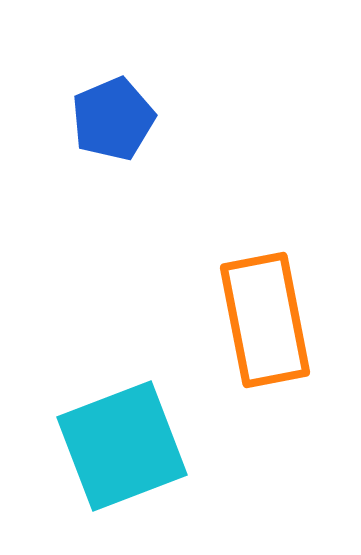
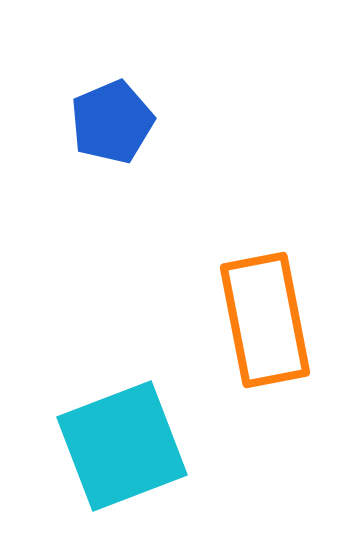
blue pentagon: moved 1 px left, 3 px down
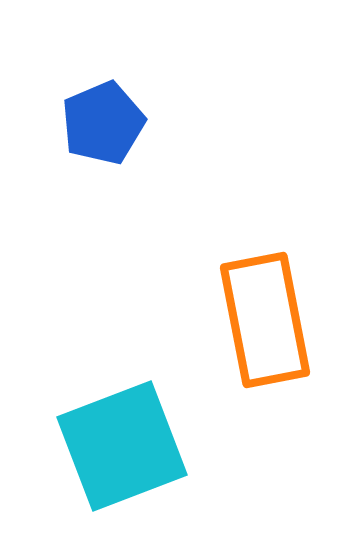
blue pentagon: moved 9 px left, 1 px down
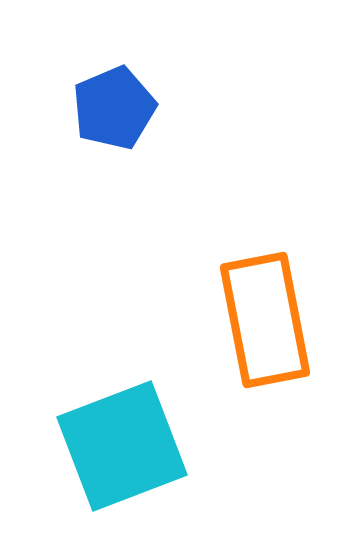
blue pentagon: moved 11 px right, 15 px up
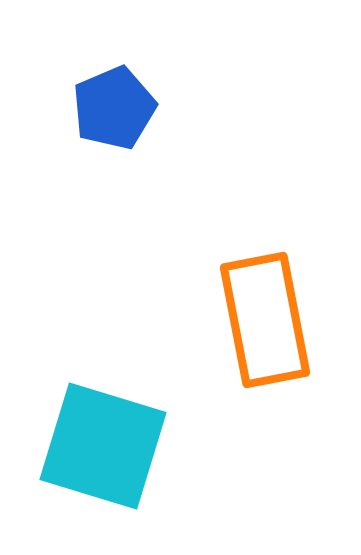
cyan square: moved 19 px left; rotated 38 degrees clockwise
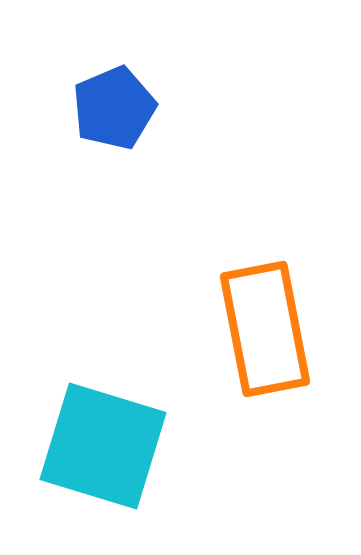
orange rectangle: moved 9 px down
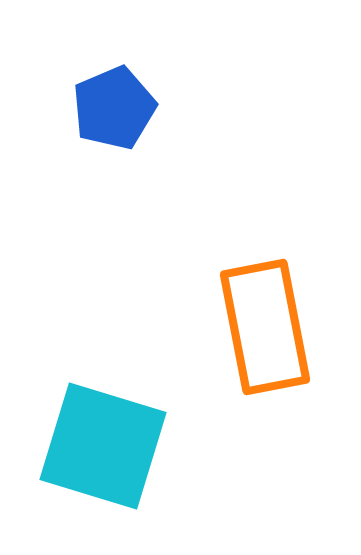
orange rectangle: moved 2 px up
